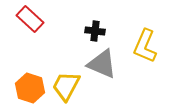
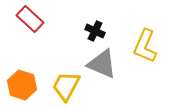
black cross: rotated 18 degrees clockwise
orange hexagon: moved 8 px left, 3 px up
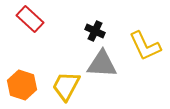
yellow L-shape: rotated 48 degrees counterclockwise
gray triangle: rotated 20 degrees counterclockwise
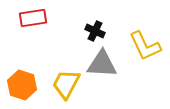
red rectangle: moved 3 px right, 1 px up; rotated 52 degrees counterclockwise
yellow trapezoid: moved 2 px up
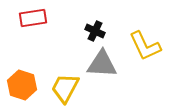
yellow trapezoid: moved 1 px left, 4 px down
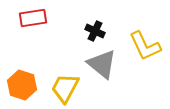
gray triangle: rotated 36 degrees clockwise
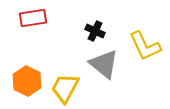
gray triangle: moved 2 px right
orange hexagon: moved 5 px right, 4 px up; rotated 8 degrees clockwise
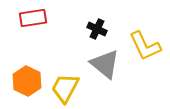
black cross: moved 2 px right, 2 px up
gray triangle: moved 1 px right
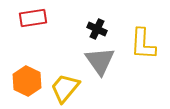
yellow L-shape: moved 2 px left, 2 px up; rotated 28 degrees clockwise
gray triangle: moved 5 px left, 3 px up; rotated 16 degrees clockwise
yellow trapezoid: rotated 12 degrees clockwise
